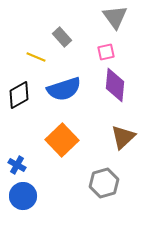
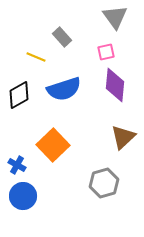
orange square: moved 9 px left, 5 px down
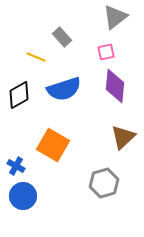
gray triangle: rotated 28 degrees clockwise
purple diamond: moved 1 px down
orange square: rotated 16 degrees counterclockwise
blue cross: moved 1 px left, 1 px down
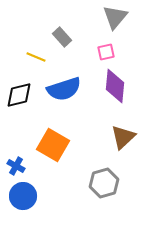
gray triangle: rotated 12 degrees counterclockwise
black diamond: rotated 16 degrees clockwise
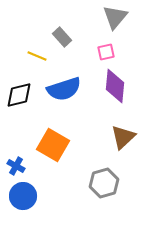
yellow line: moved 1 px right, 1 px up
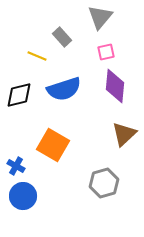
gray triangle: moved 15 px left
brown triangle: moved 1 px right, 3 px up
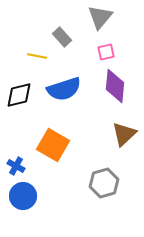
yellow line: rotated 12 degrees counterclockwise
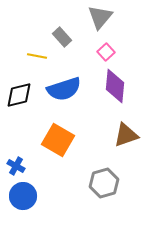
pink square: rotated 30 degrees counterclockwise
brown triangle: moved 2 px right, 1 px down; rotated 24 degrees clockwise
orange square: moved 5 px right, 5 px up
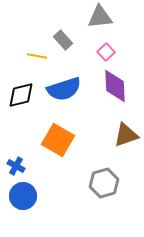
gray triangle: rotated 44 degrees clockwise
gray rectangle: moved 1 px right, 3 px down
purple diamond: rotated 8 degrees counterclockwise
black diamond: moved 2 px right
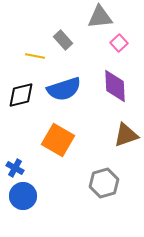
pink square: moved 13 px right, 9 px up
yellow line: moved 2 px left
blue cross: moved 1 px left, 2 px down
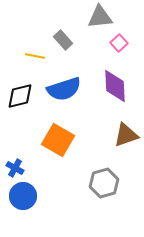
black diamond: moved 1 px left, 1 px down
